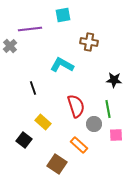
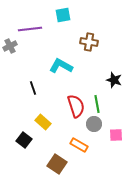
gray cross: rotated 16 degrees clockwise
cyan L-shape: moved 1 px left, 1 px down
black star: rotated 14 degrees clockwise
green line: moved 11 px left, 5 px up
orange rectangle: rotated 12 degrees counterclockwise
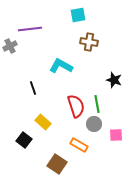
cyan square: moved 15 px right
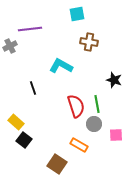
cyan square: moved 1 px left, 1 px up
yellow rectangle: moved 27 px left
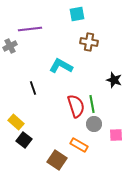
green line: moved 5 px left
brown square: moved 4 px up
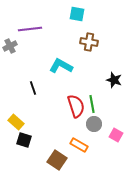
cyan square: rotated 21 degrees clockwise
pink square: rotated 32 degrees clockwise
black square: rotated 21 degrees counterclockwise
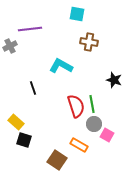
pink square: moved 9 px left
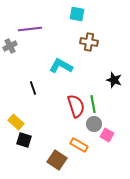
green line: moved 1 px right
